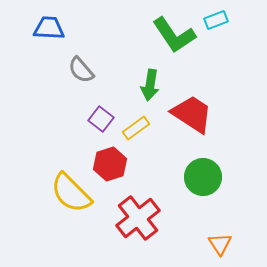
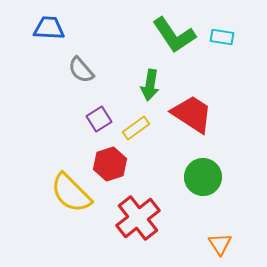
cyan rectangle: moved 6 px right, 17 px down; rotated 30 degrees clockwise
purple square: moved 2 px left; rotated 20 degrees clockwise
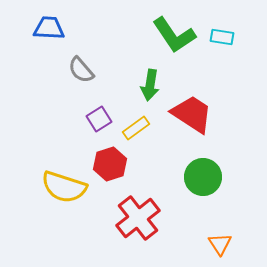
yellow semicircle: moved 7 px left, 6 px up; rotated 27 degrees counterclockwise
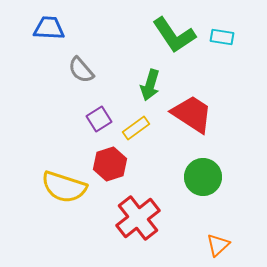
green arrow: rotated 8 degrees clockwise
orange triangle: moved 2 px left, 1 px down; rotated 20 degrees clockwise
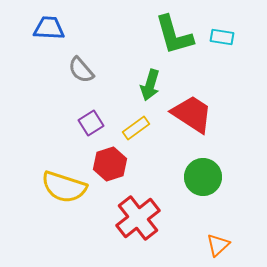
green L-shape: rotated 18 degrees clockwise
purple square: moved 8 px left, 4 px down
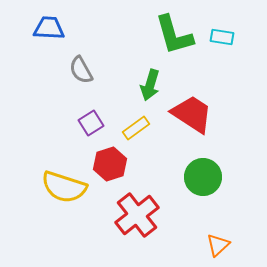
gray semicircle: rotated 12 degrees clockwise
red cross: moved 1 px left, 3 px up
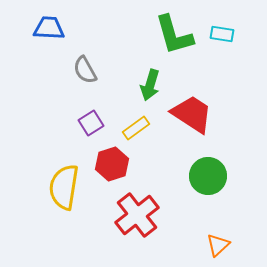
cyan rectangle: moved 3 px up
gray semicircle: moved 4 px right
red hexagon: moved 2 px right
green circle: moved 5 px right, 1 px up
yellow semicircle: rotated 81 degrees clockwise
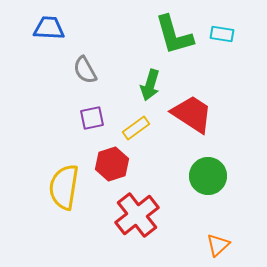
purple square: moved 1 px right, 5 px up; rotated 20 degrees clockwise
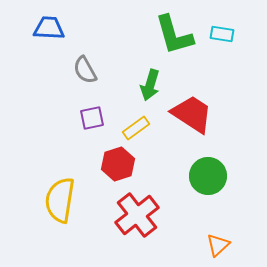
red hexagon: moved 6 px right
yellow semicircle: moved 4 px left, 13 px down
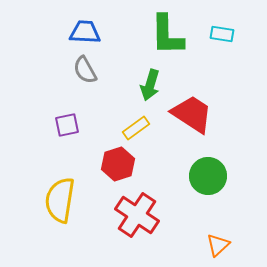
blue trapezoid: moved 36 px right, 4 px down
green L-shape: moved 7 px left; rotated 15 degrees clockwise
purple square: moved 25 px left, 7 px down
red cross: rotated 18 degrees counterclockwise
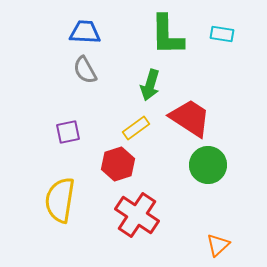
red trapezoid: moved 2 px left, 4 px down
purple square: moved 1 px right, 7 px down
green circle: moved 11 px up
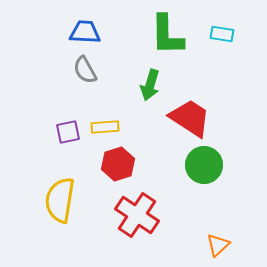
yellow rectangle: moved 31 px left, 1 px up; rotated 32 degrees clockwise
green circle: moved 4 px left
